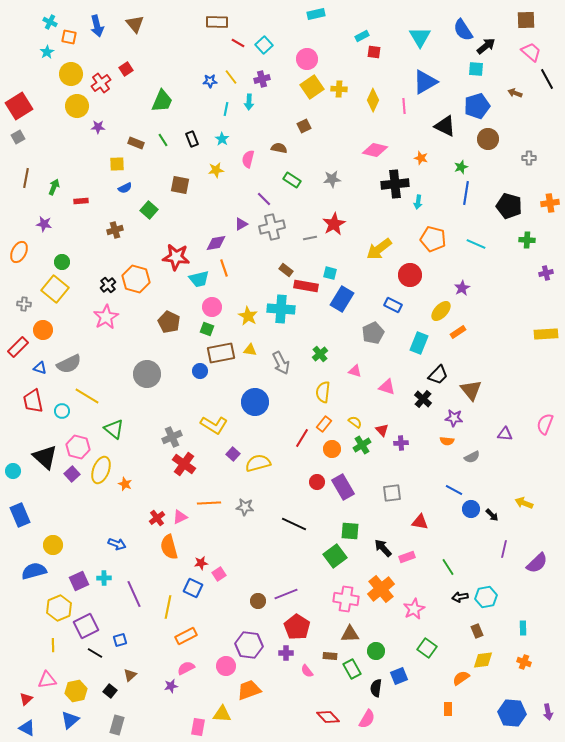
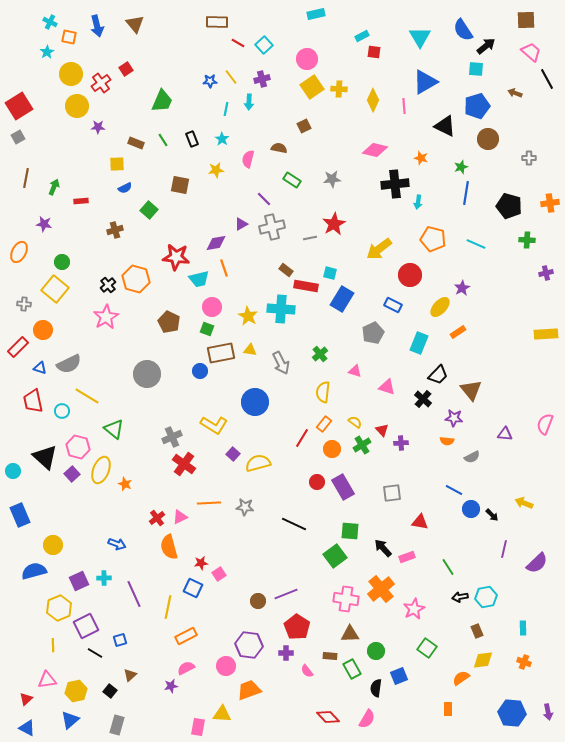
yellow ellipse at (441, 311): moved 1 px left, 4 px up
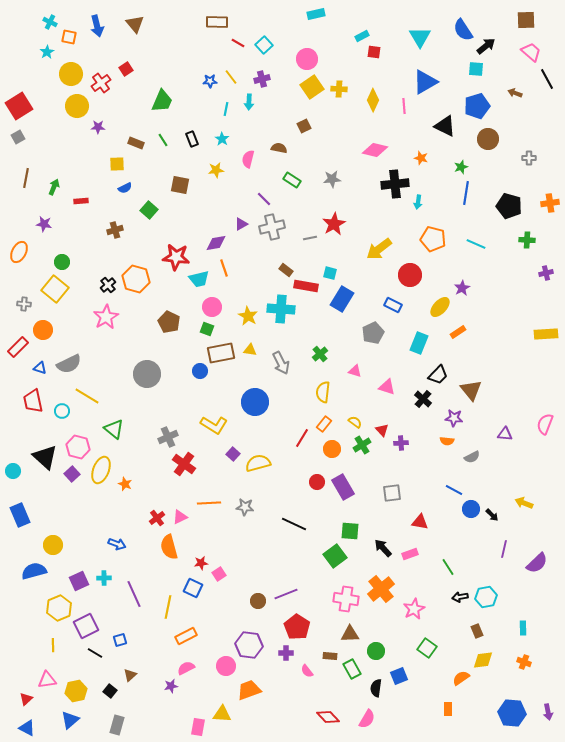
gray cross at (172, 437): moved 4 px left
pink rectangle at (407, 557): moved 3 px right, 3 px up
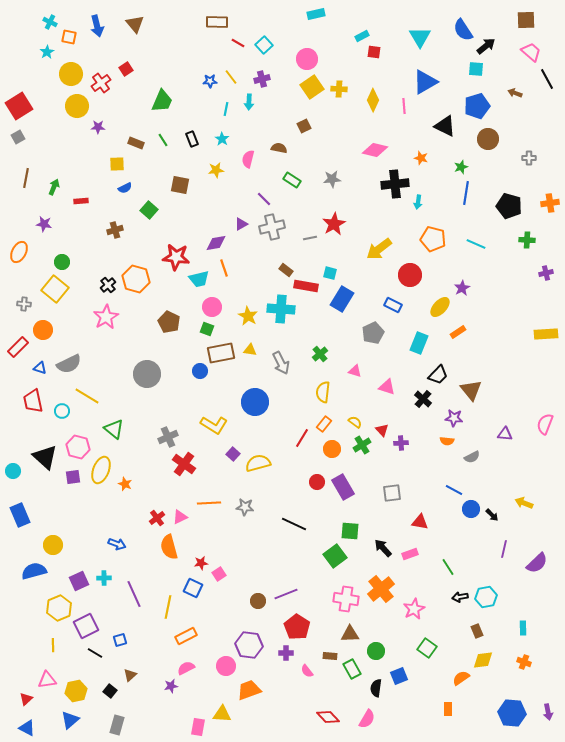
purple square at (72, 474): moved 1 px right, 3 px down; rotated 35 degrees clockwise
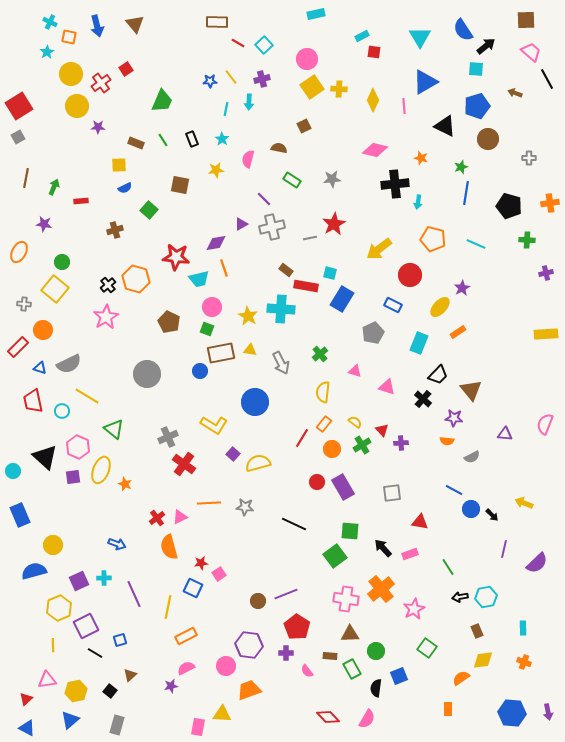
yellow square at (117, 164): moved 2 px right, 1 px down
pink hexagon at (78, 447): rotated 10 degrees clockwise
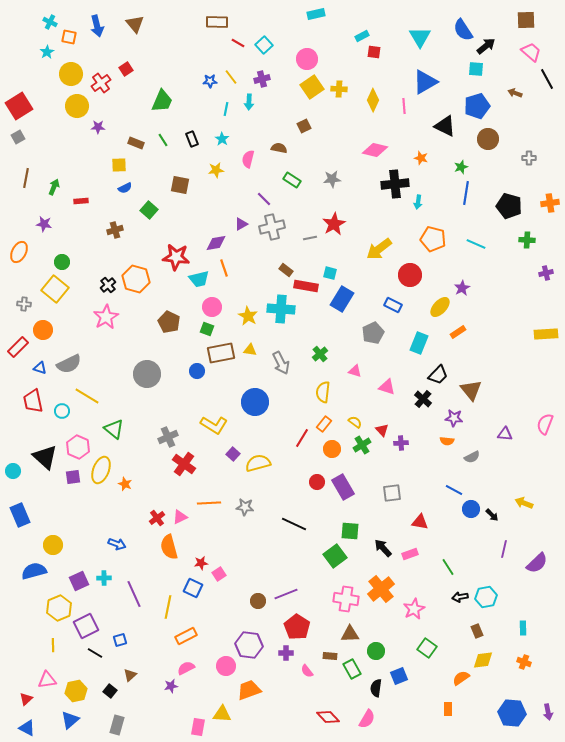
blue circle at (200, 371): moved 3 px left
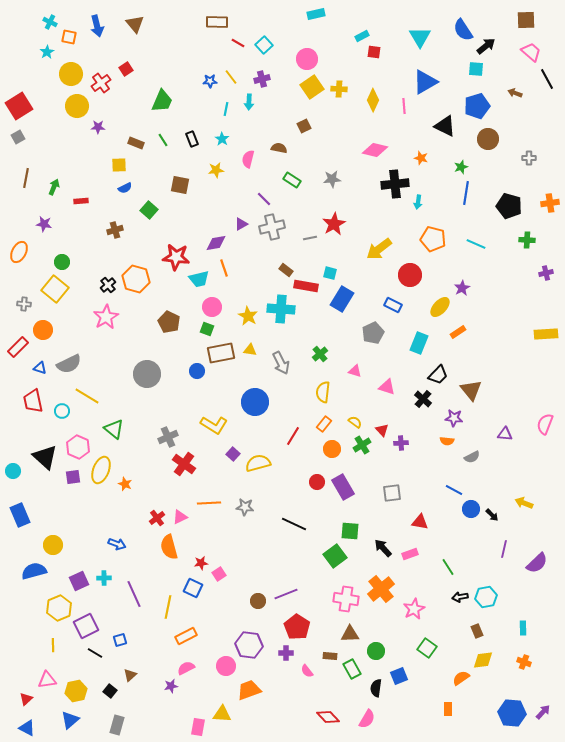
red line at (302, 438): moved 9 px left, 2 px up
purple arrow at (548, 712): moved 5 px left; rotated 126 degrees counterclockwise
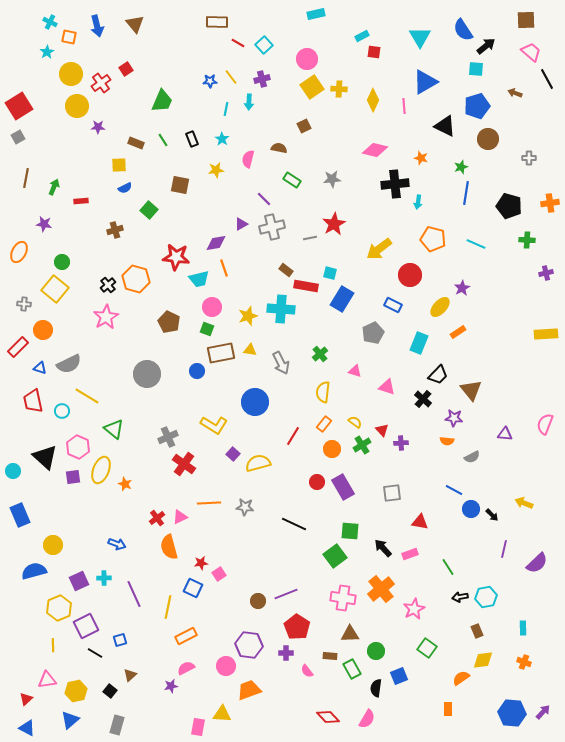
yellow star at (248, 316): rotated 24 degrees clockwise
pink cross at (346, 599): moved 3 px left, 1 px up
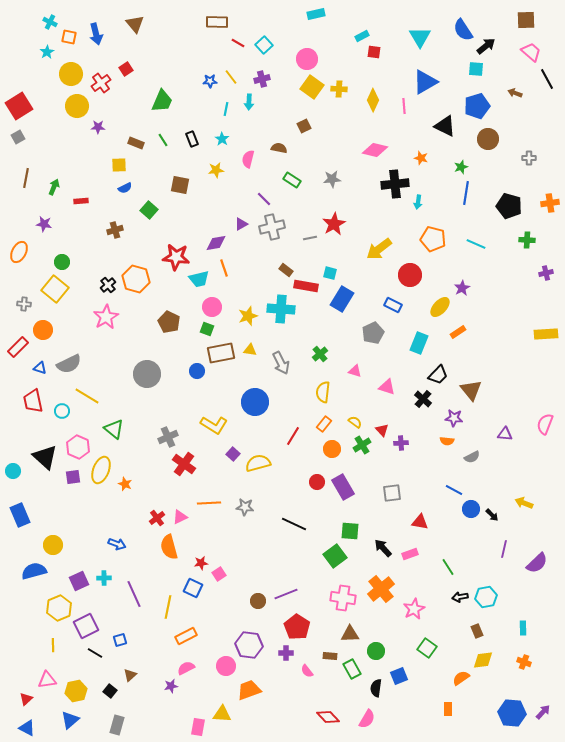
blue arrow at (97, 26): moved 1 px left, 8 px down
yellow square at (312, 87): rotated 20 degrees counterclockwise
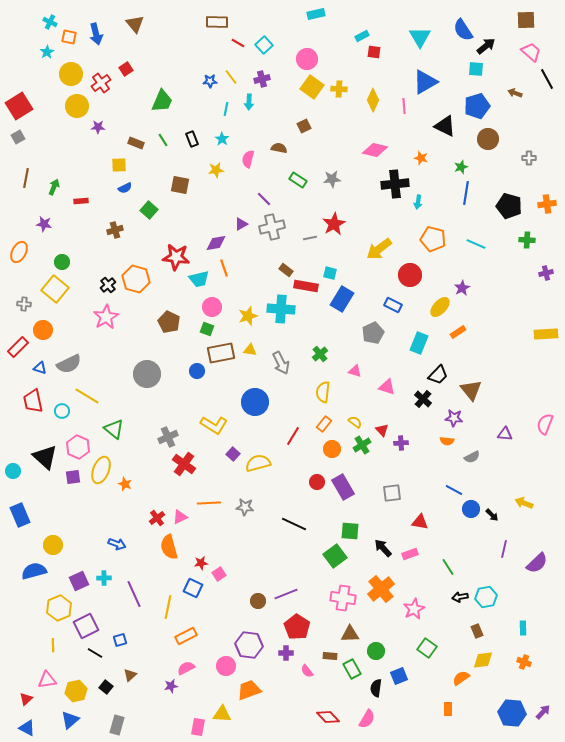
green rectangle at (292, 180): moved 6 px right
orange cross at (550, 203): moved 3 px left, 1 px down
black square at (110, 691): moved 4 px left, 4 px up
